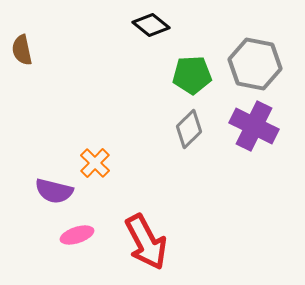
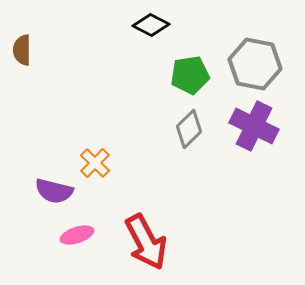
black diamond: rotated 12 degrees counterclockwise
brown semicircle: rotated 12 degrees clockwise
green pentagon: moved 2 px left; rotated 6 degrees counterclockwise
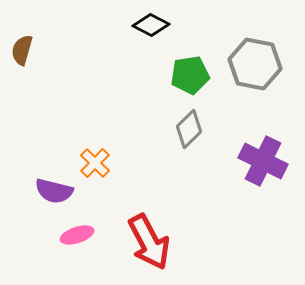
brown semicircle: rotated 16 degrees clockwise
purple cross: moved 9 px right, 35 px down
red arrow: moved 3 px right
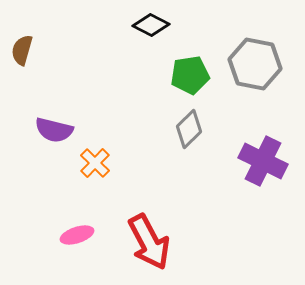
purple semicircle: moved 61 px up
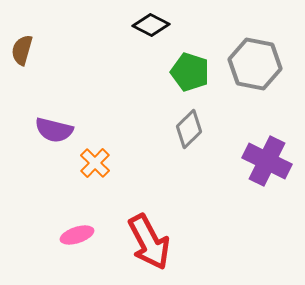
green pentagon: moved 3 px up; rotated 27 degrees clockwise
purple cross: moved 4 px right
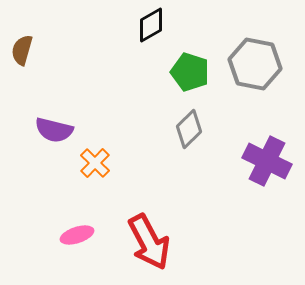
black diamond: rotated 57 degrees counterclockwise
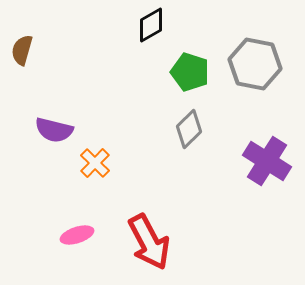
purple cross: rotated 6 degrees clockwise
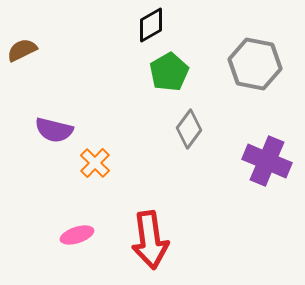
brown semicircle: rotated 48 degrees clockwise
green pentagon: moved 21 px left; rotated 24 degrees clockwise
gray diamond: rotated 9 degrees counterclockwise
purple cross: rotated 9 degrees counterclockwise
red arrow: moved 1 px right, 2 px up; rotated 20 degrees clockwise
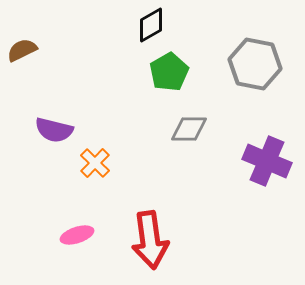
gray diamond: rotated 54 degrees clockwise
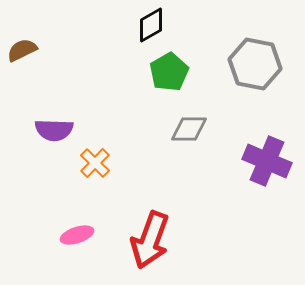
purple semicircle: rotated 12 degrees counterclockwise
red arrow: rotated 28 degrees clockwise
